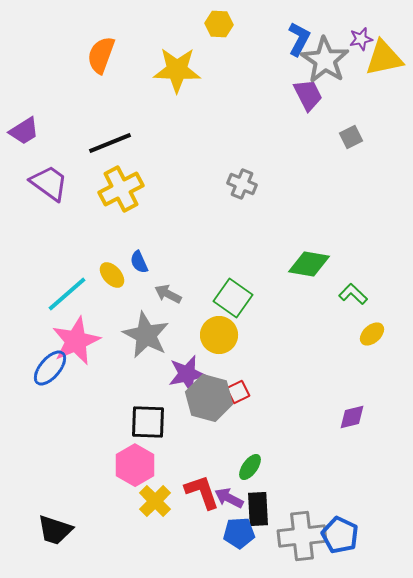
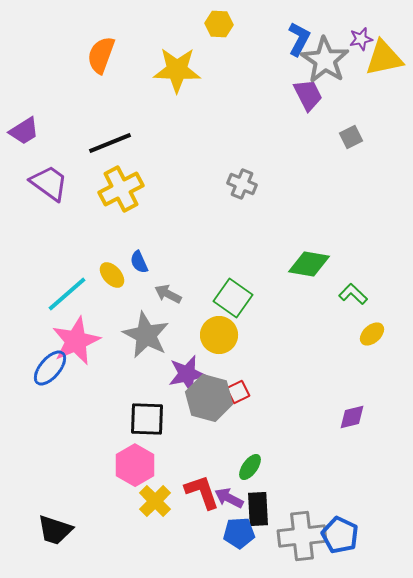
black square at (148, 422): moved 1 px left, 3 px up
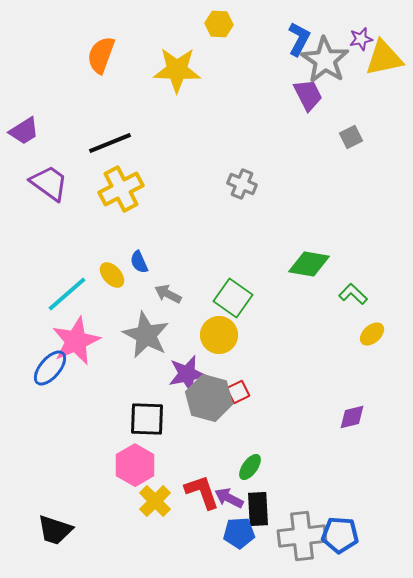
blue pentagon at (340, 535): rotated 21 degrees counterclockwise
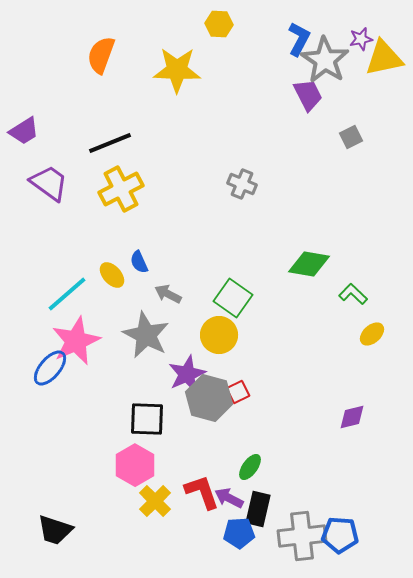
purple star at (187, 374): rotated 12 degrees counterclockwise
black rectangle at (258, 509): rotated 16 degrees clockwise
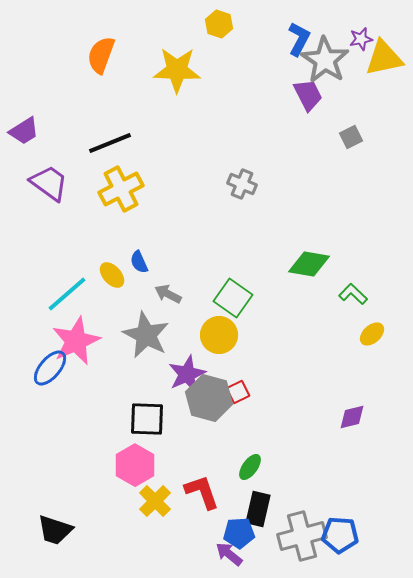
yellow hexagon at (219, 24): rotated 16 degrees clockwise
purple arrow at (229, 498): moved 56 px down; rotated 12 degrees clockwise
gray cross at (302, 536): rotated 9 degrees counterclockwise
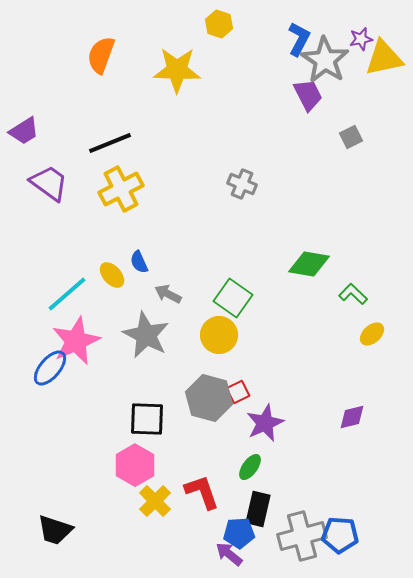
purple star at (187, 374): moved 78 px right, 49 px down
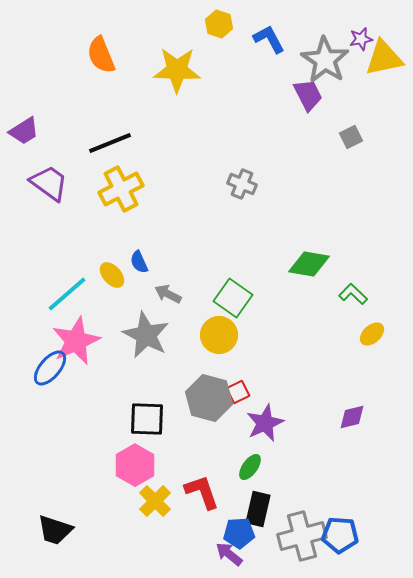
blue L-shape at (299, 39): moved 30 px left; rotated 56 degrees counterclockwise
orange semicircle at (101, 55): rotated 42 degrees counterclockwise
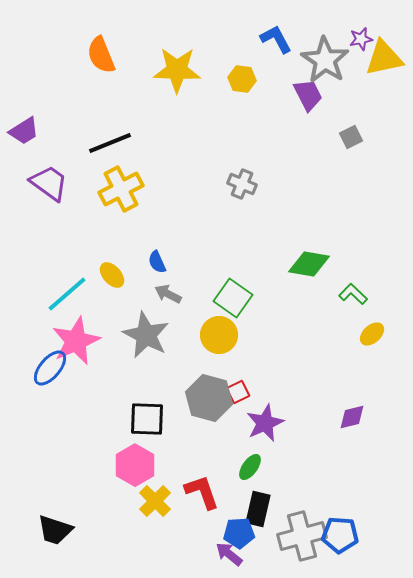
yellow hexagon at (219, 24): moved 23 px right, 55 px down; rotated 12 degrees counterclockwise
blue L-shape at (269, 39): moved 7 px right
blue semicircle at (139, 262): moved 18 px right
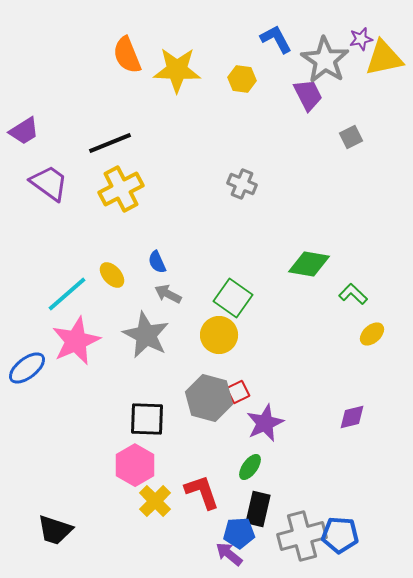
orange semicircle at (101, 55): moved 26 px right
blue ellipse at (50, 368): moved 23 px left; rotated 12 degrees clockwise
